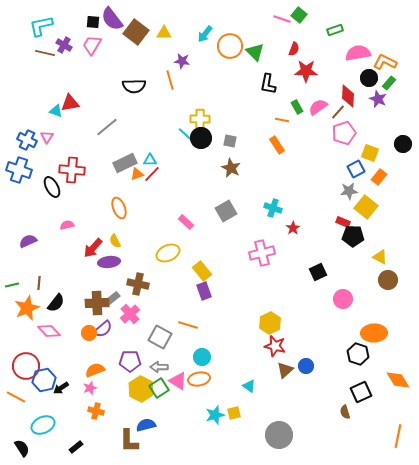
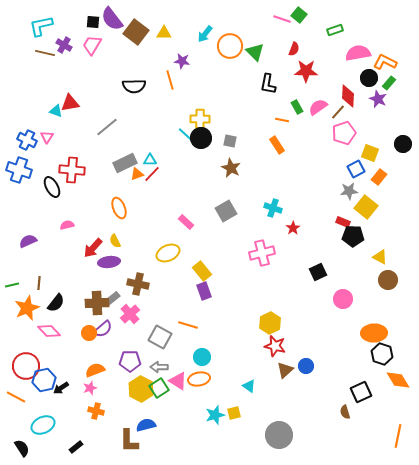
black hexagon at (358, 354): moved 24 px right
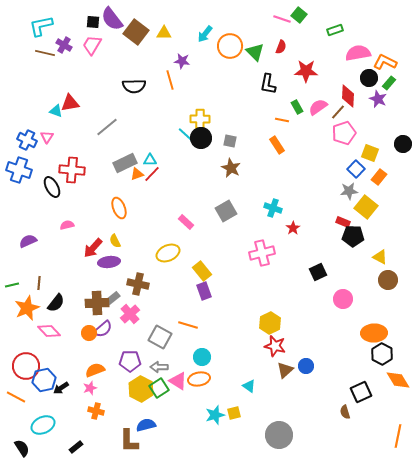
red semicircle at (294, 49): moved 13 px left, 2 px up
blue square at (356, 169): rotated 18 degrees counterclockwise
black hexagon at (382, 354): rotated 10 degrees clockwise
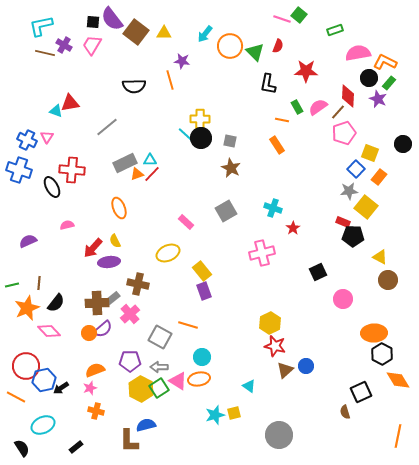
red semicircle at (281, 47): moved 3 px left, 1 px up
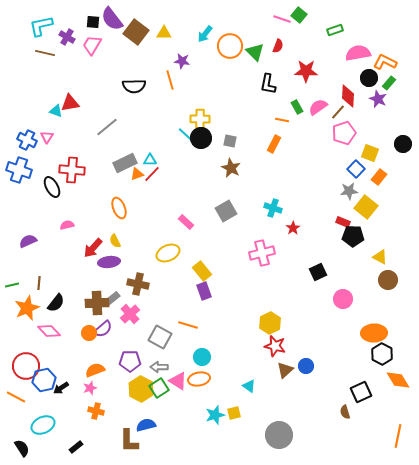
purple cross at (64, 45): moved 3 px right, 8 px up
orange rectangle at (277, 145): moved 3 px left, 1 px up; rotated 60 degrees clockwise
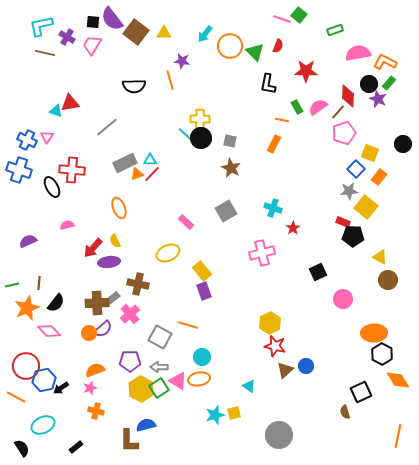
black circle at (369, 78): moved 6 px down
